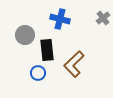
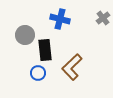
black rectangle: moved 2 px left
brown L-shape: moved 2 px left, 3 px down
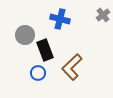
gray cross: moved 3 px up
black rectangle: rotated 15 degrees counterclockwise
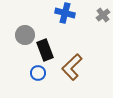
blue cross: moved 5 px right, 6 px up
